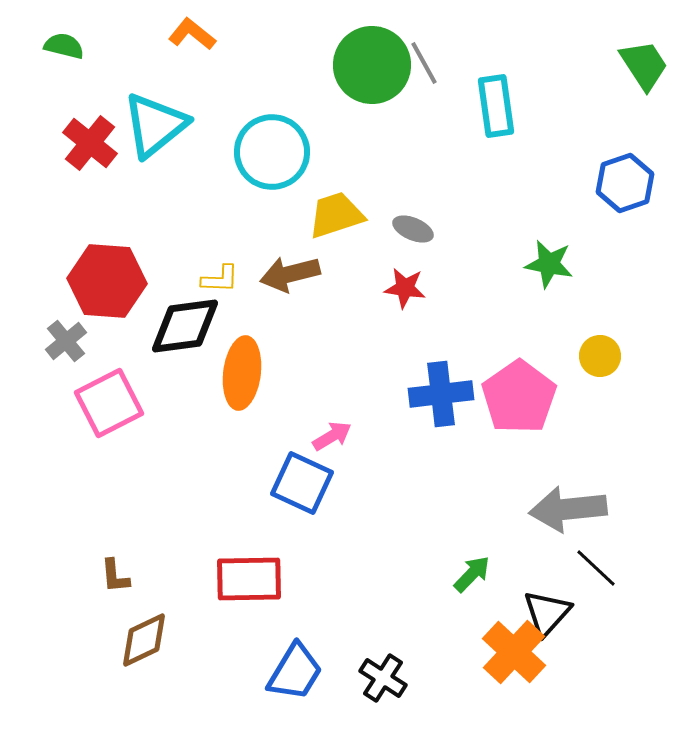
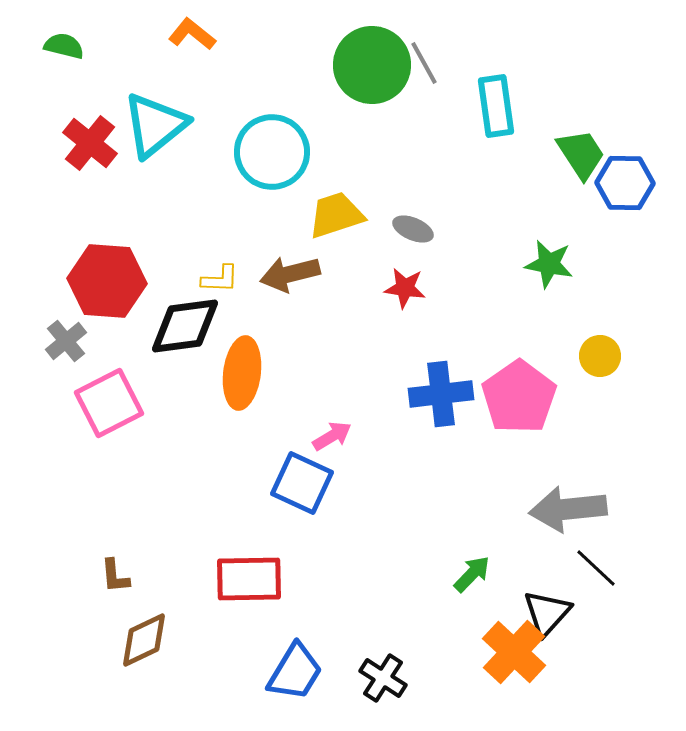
green trapezoid: moved 63 px left, 89 px down
blue hexagon: rotated 20 degrees clockwise
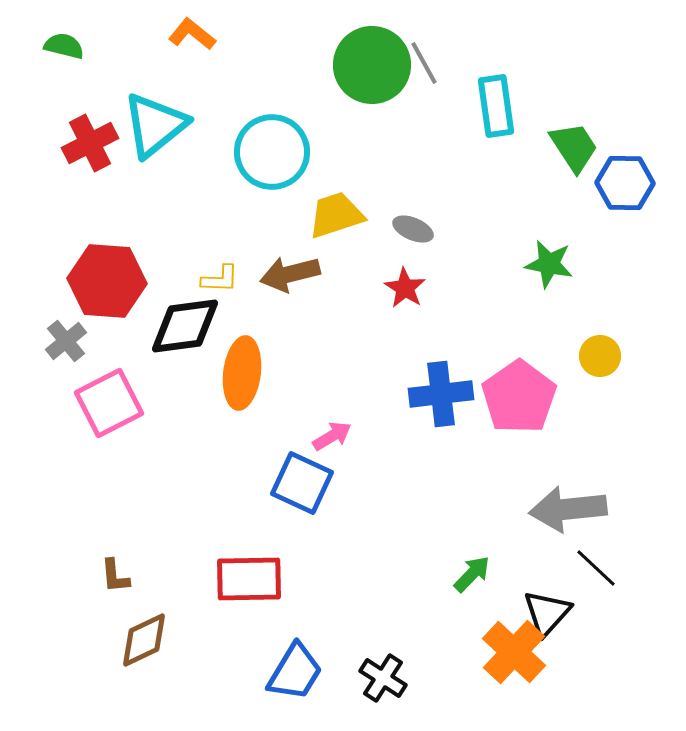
red cross: rotated 24 degrees clockwise
green trapezoid: moved 7 px left, 7 px up
red star: rotated 24 degrees clockwise
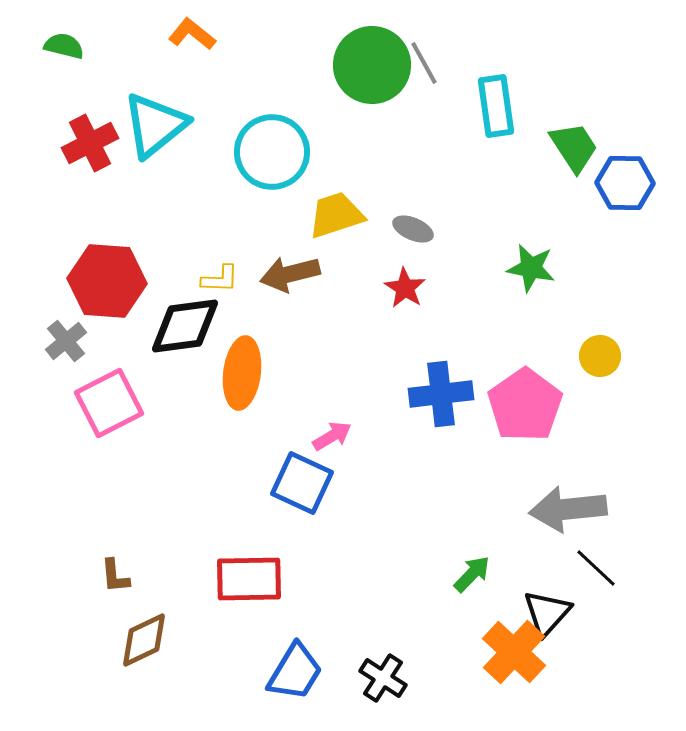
green star: moved 18 px left, 4 px down
pink pentagon: moved 6 px right, 8 px down
